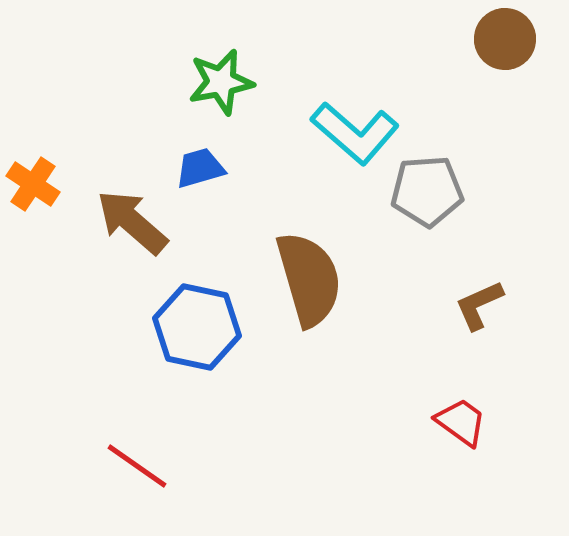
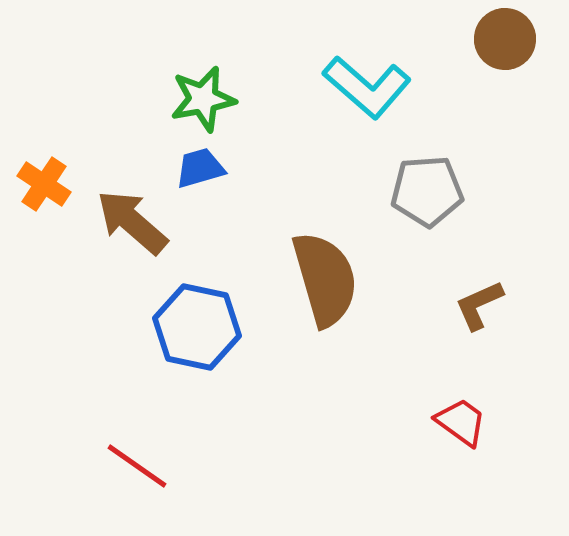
green star: moved 18 px left, 17 px down
cyan L-shape: moved 12 px right, 46 px up
orange cross: moved 11 px right
brown semicircle: moved 16 px right
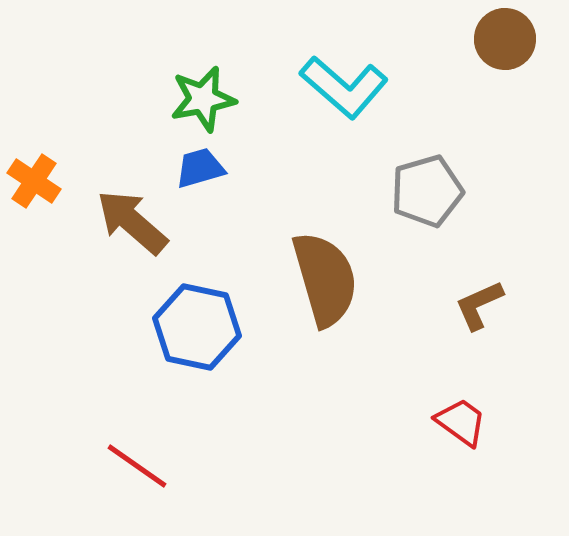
cyan L-shape: moved 23 px left
orange cross: moved 10 px left, 3 px up
gray pentagon: rotated 12 degrees counterclockwise
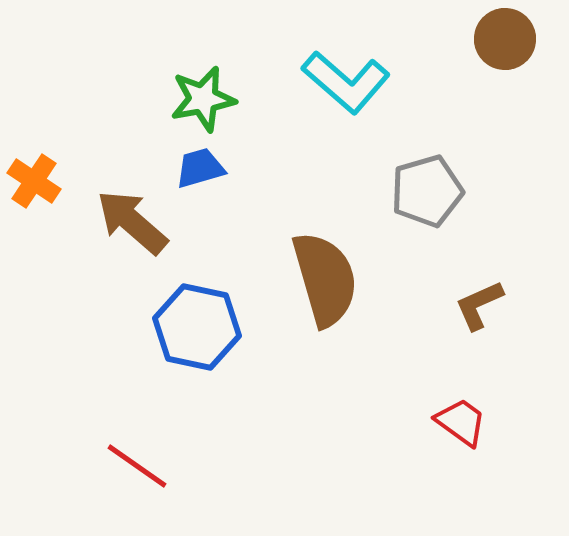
cyan L-shape: moved 2 px right, 5 px up
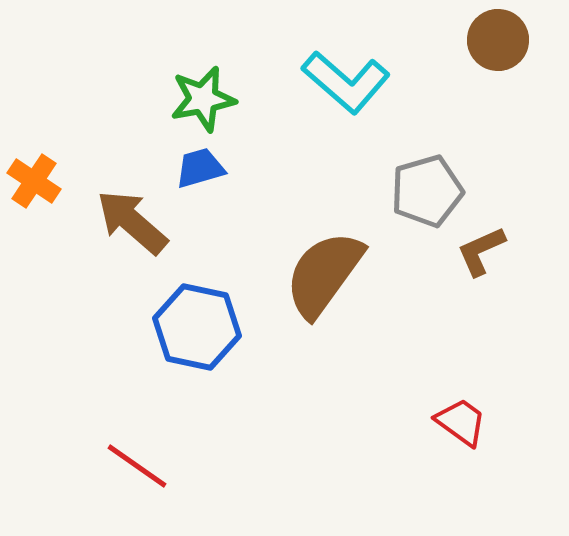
brown circle: moved 7 px left, 1 px down
brown semicircle: moved 1 px left, 5 px up; rotated 128 degrees counterclockwise
brown L-shape: moved 2 px right, 54 px up
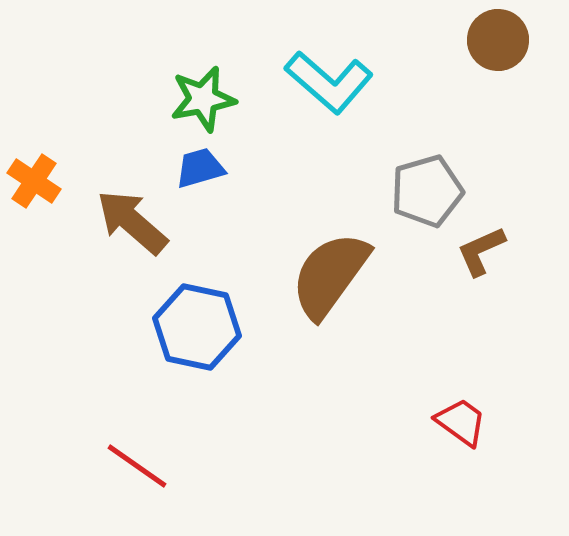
cyan L-shape: moved 17 px left
brown semicircle: moved 6 px right, 1 px down
